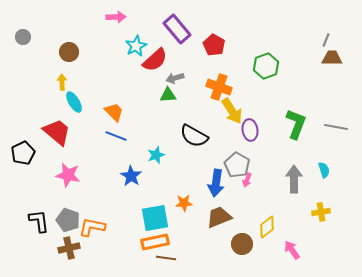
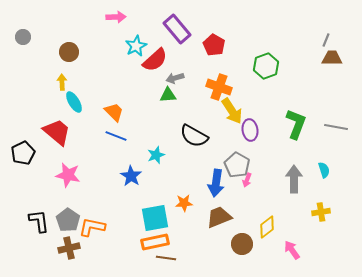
gray pentagon at (68, 220): rotated 15 degrees clockwise
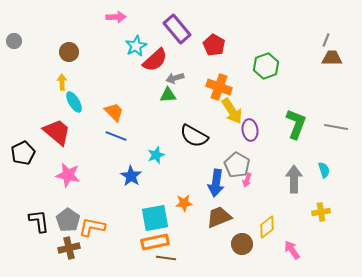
gray circle at (23, 37): moved 9 px left, 4 px down
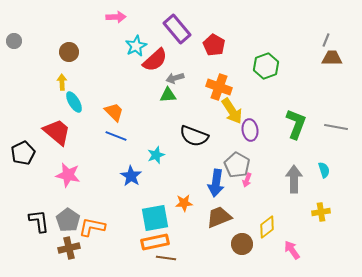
black semicircle at (194, 136): rotated 8 degrees counterclockwise
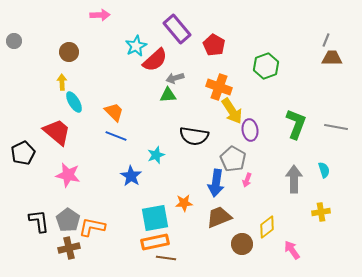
pink arrow at (116, 17): moved 16 px left, 2 px up
black semicircle at (194, 136): rotated 12 degrees counterclockwise
gray pentagon at (237, 165): moved 4 px left, 6 px up
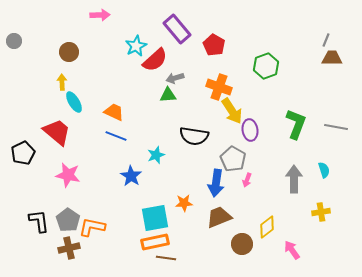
orange trapezoid at (114, 112): rotated 20 degrees counterclockwise
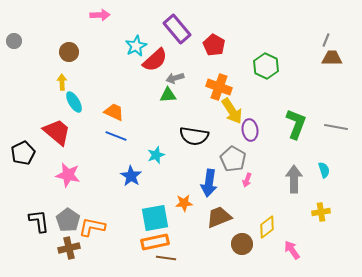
green hexagon at (266, 66): rotated 15 degrees counterclockwise
blue arrow at (216, 183): moved 7 px left
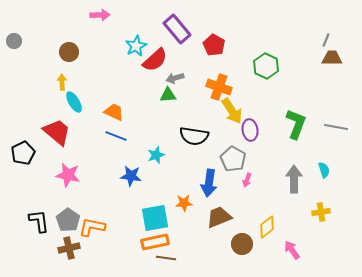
blue star at (131, 176): rotated 25 degrees counterclockwise
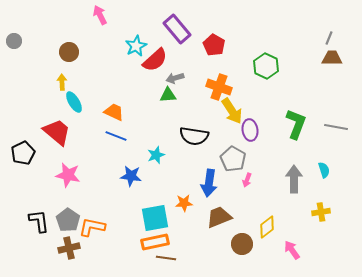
pink arrow at (100, 15): rotated 114 degrees counterclockwise
gray line at (326, 40): moved 3 px right, 2 px up
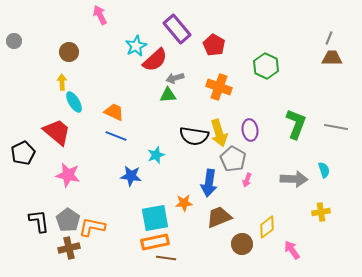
yellow arrow at (232, 111): moved 13 px left, 22 px down; rotated 16 degrees clockwise
gray arrow at (294, 179): rotated 92 degrees clockwise
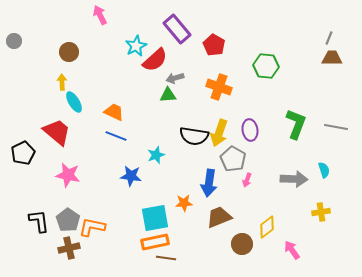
green hexagon at (266, 66): rotated 20 degrees counterclockwise
yellow arrow at (219, 133): rotated 36 degrees clockwise
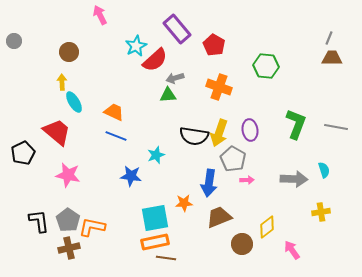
pink arrow at (247, 180): rotated 112 degrees counterclockwise
